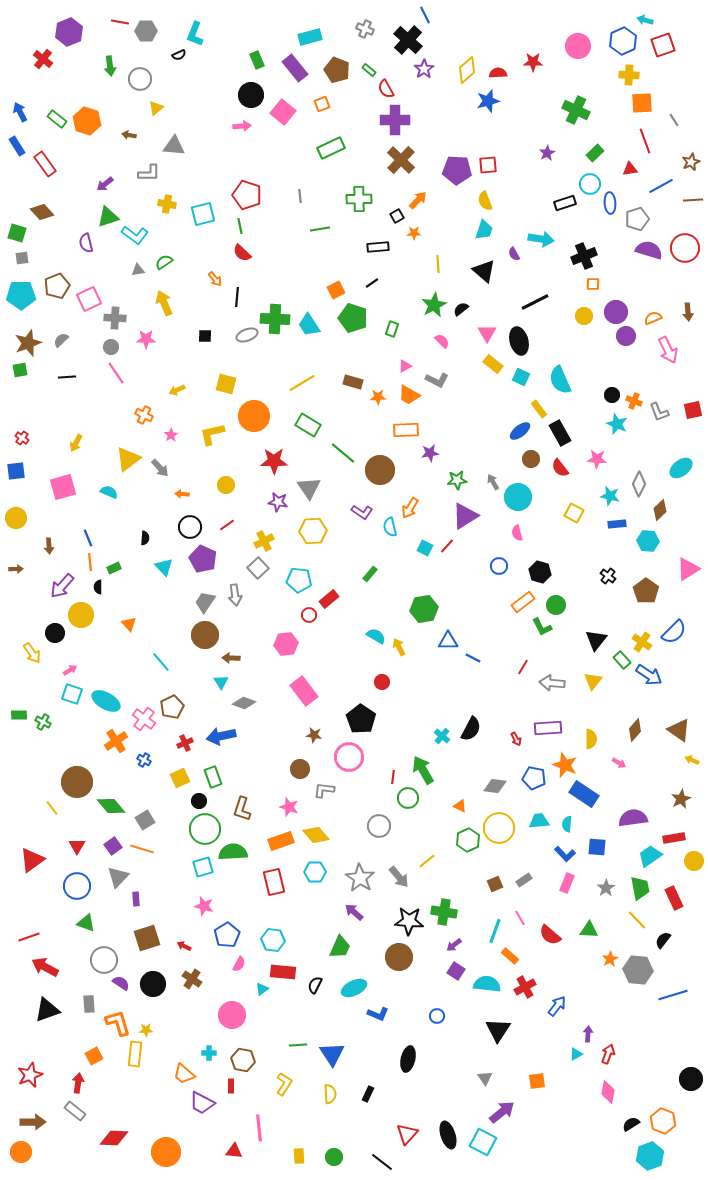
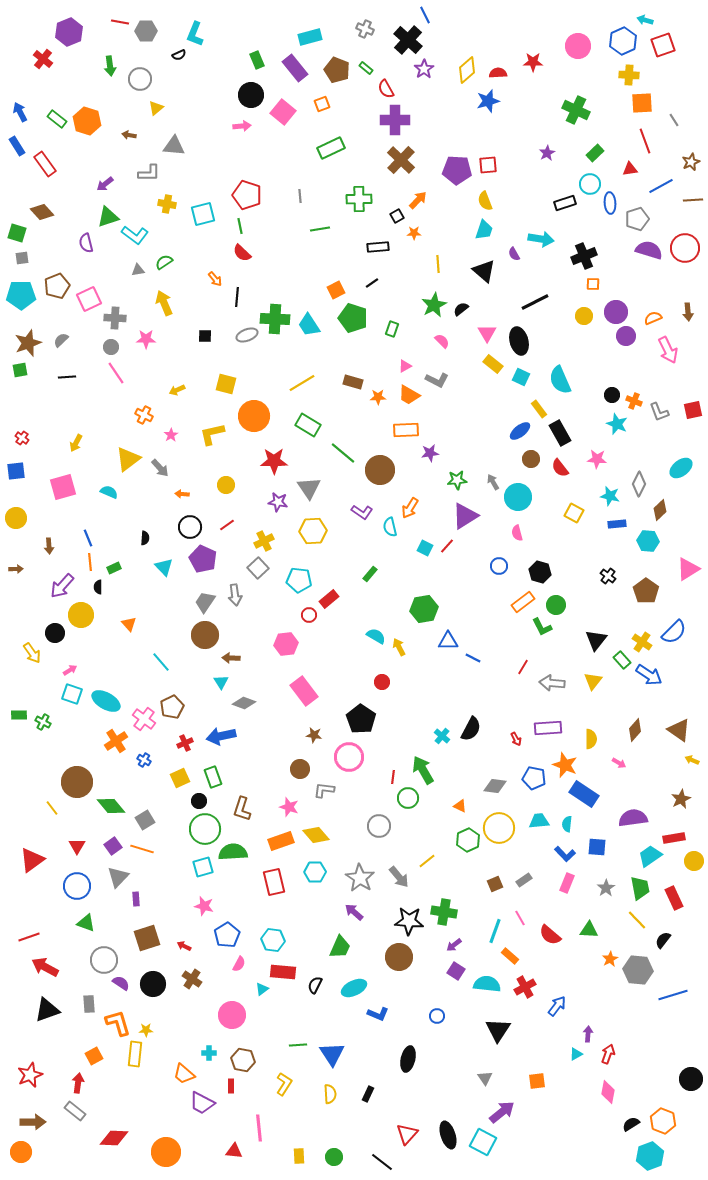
green rectangle at (369, 70): moved 3 px left, 2 px up
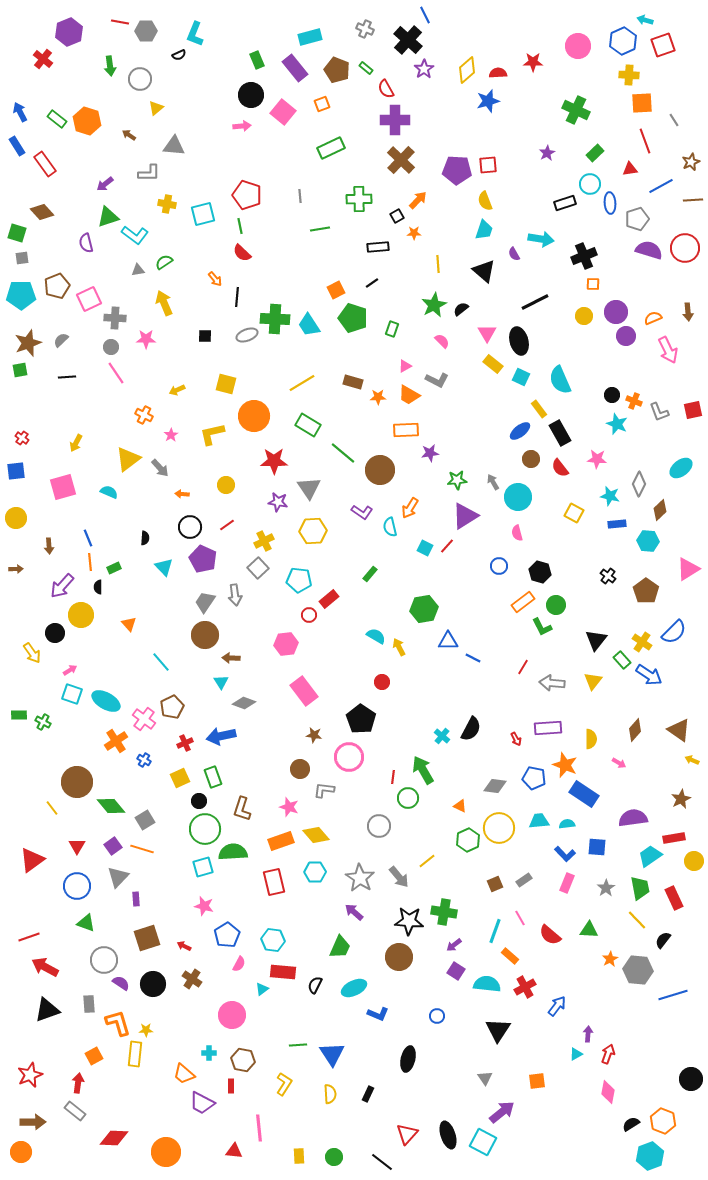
brown arrow at (129, 135): rotated 24 degrees clockwise
cyan semicircle at (567, 824): rotated 77 degrees clockwise
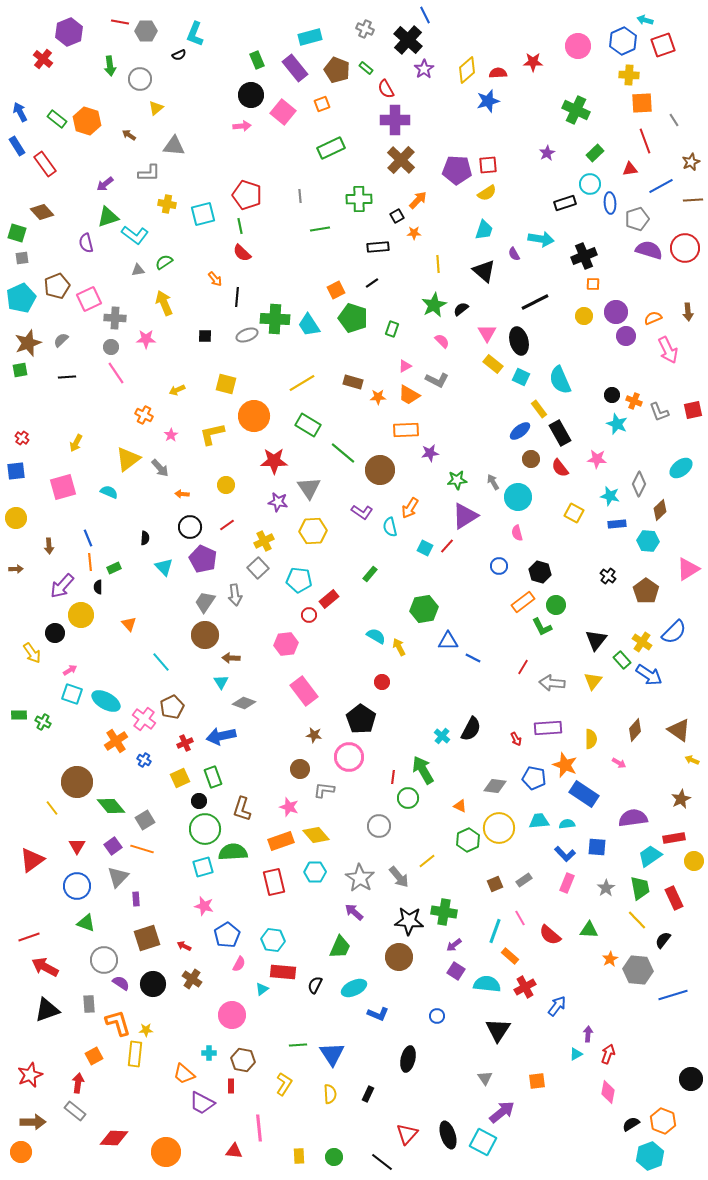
yellow semicircle at (485, 201): moved 2 px right, 8 px up; rotated 102 degrees counterclockwise
cyan pentagon at (21, 295): moved 3 px down; rotated 24 degrees counterclockwise
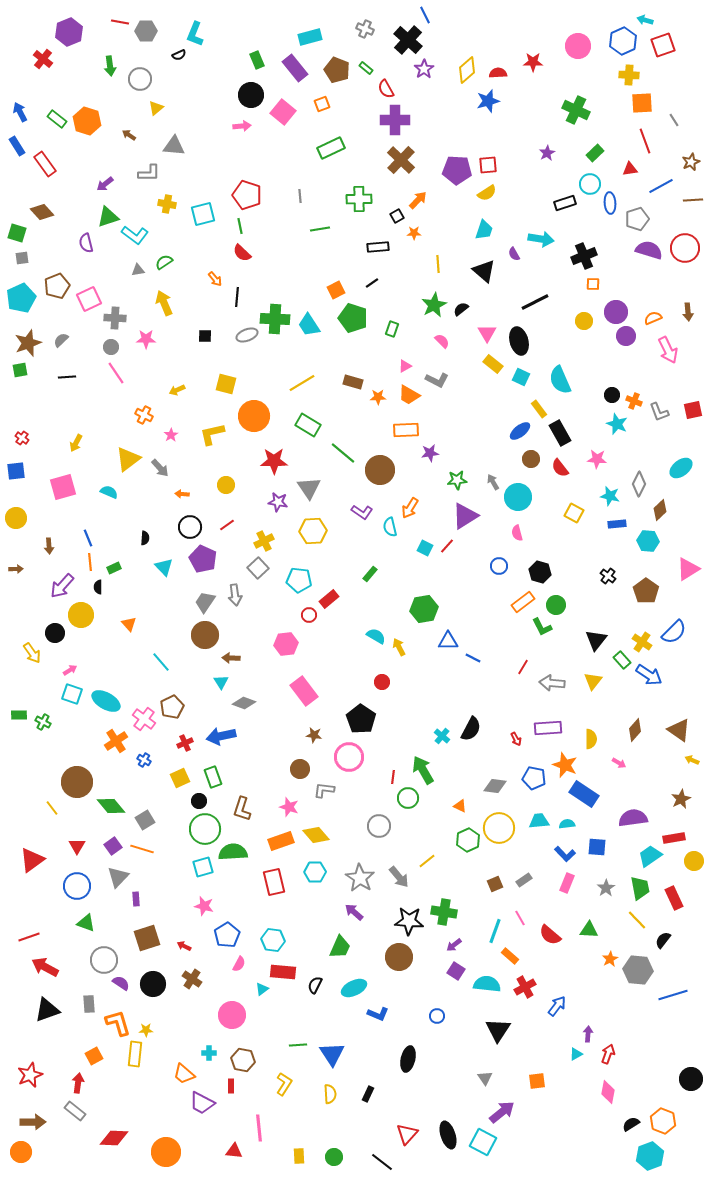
yellow circle at (584, 316): moved 5 px down
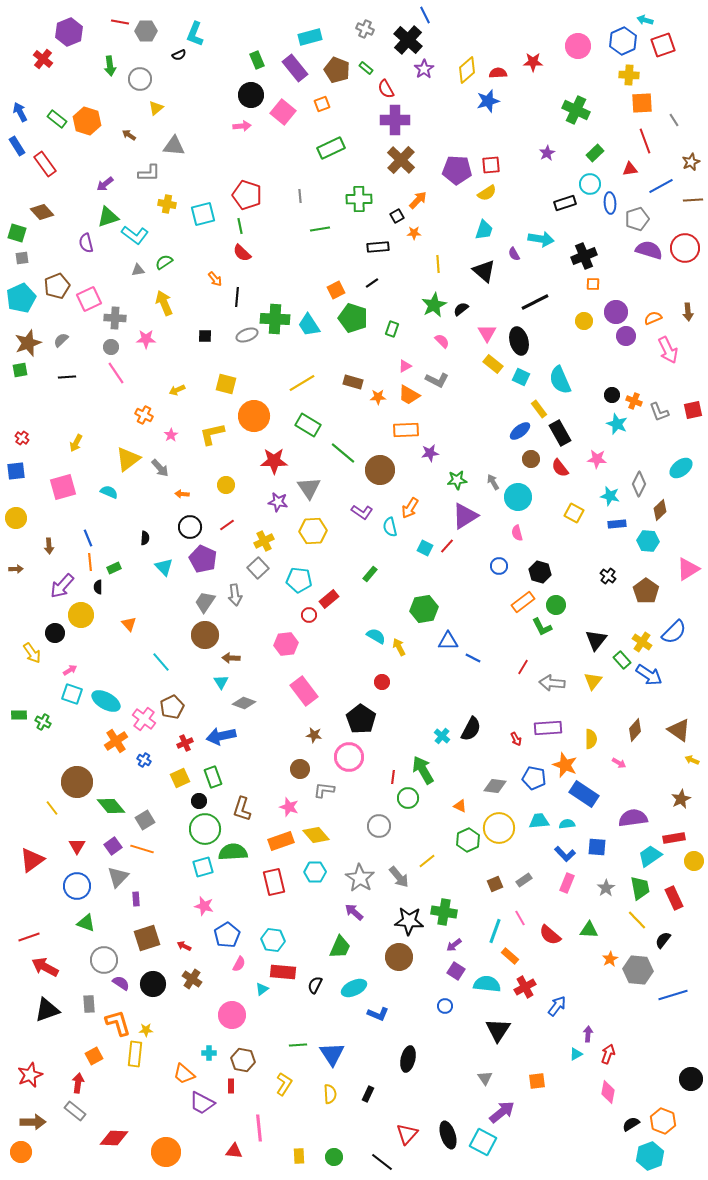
red square at (488, 165): moved 3 px right
blue circle at (437, 1016): moved 8 px right, 10 px up
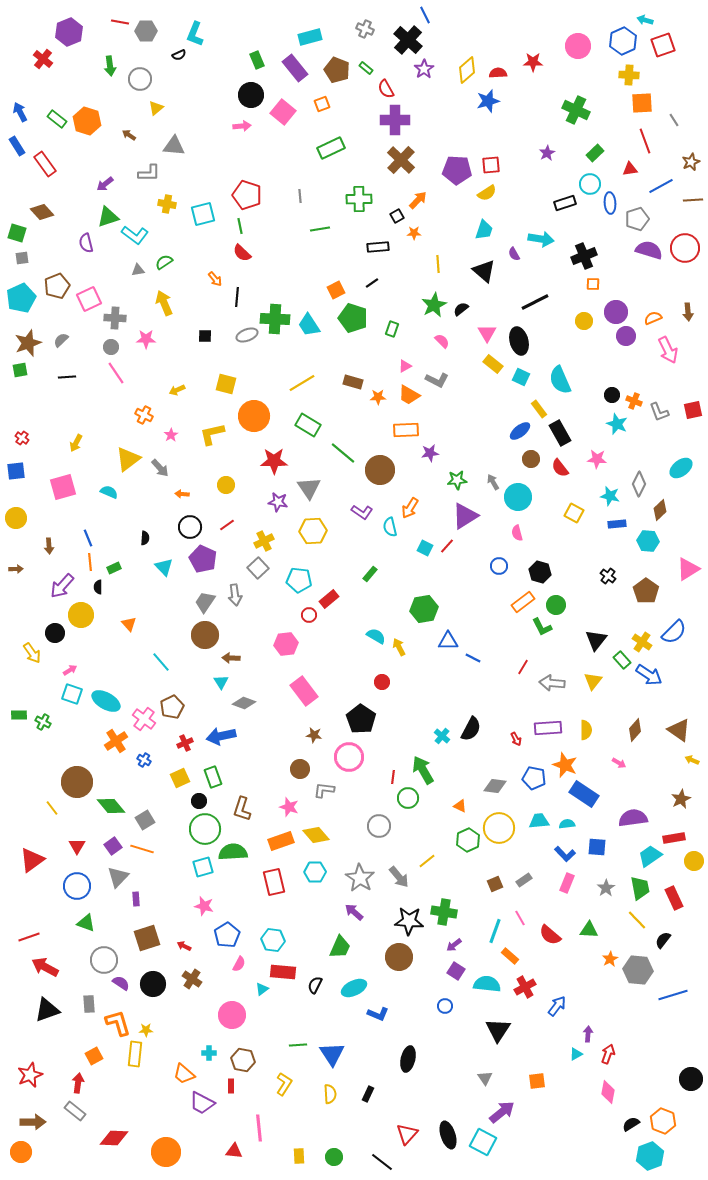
yellow semicircle at (591, 739): moved 5 px left, 9 px up
